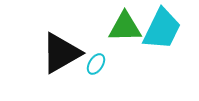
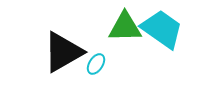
cyan trapezoid: rotated 81 degrees counterclockwise
black triangle: moved 2 px right, 1 px up
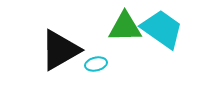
black triangle: moved 3 px left, 2 px up
cyan ellipse: rotated 45 degrees clockwise
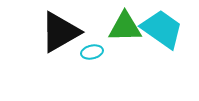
black triangle: moved 18 px up
cyan ellipse: moved 4 px left, 12 px up
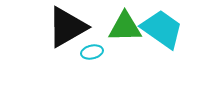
black triangle: moved 7 px right, 5 px up
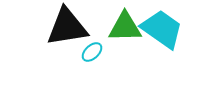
black triangle: rotated 21 degrees clockwise
cyan ellipse: rotated 30 degrees counterclockwise
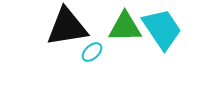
cyan trapezoid: rotated 21 degrees clockwise
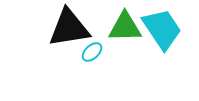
black triangle: moved 2 px right, 1 px down
